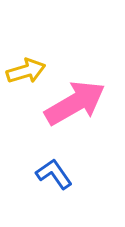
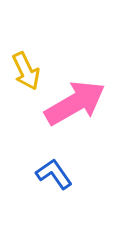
yellow arrow: rotated 81 degrees clockwise
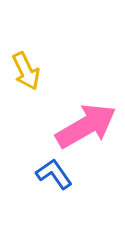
pink arrow: moved 11 px right, 23 px down
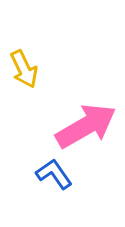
yellow arrow: moved 2 px left, 2 px up
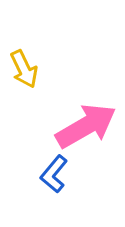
blue L-shape: rotated 105 degrees counterclockwise
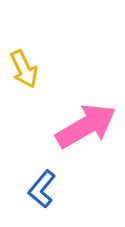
blue L-shape: moved 12 px left, 15 px down
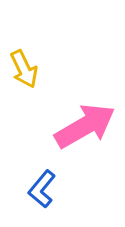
pink arrow: moved 1 px left
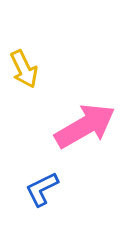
blue L-shape: rotated 24 degrees clockwise
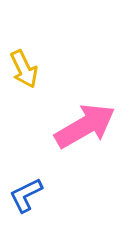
blue L-shape: moved 16 px left, 6 px down
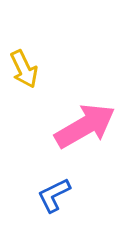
blue L-shape: moved 28 px right
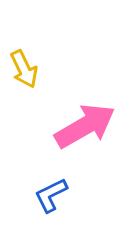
blue L-shape: moved 3 px left
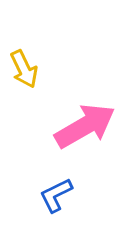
blue L-shape: moved 5 px right
